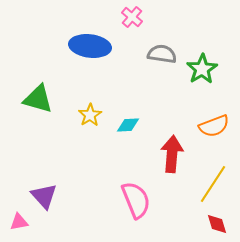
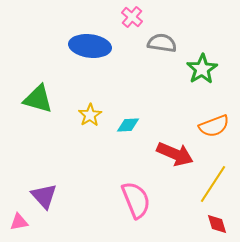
gray semicircle: moved 11 px up
red arrow: moved 3 px right; rotated 108 degrees clockwise
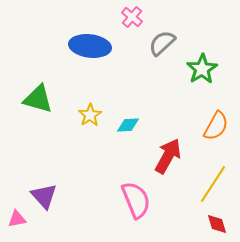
gray semicircle: rotated 52 degrees counterclockwise
orange semicircle: moved 2 px right; rotated 40 degrees counterclockwise
red arrow: moved 7 px left, 2 px down; rotated 84 degrees counterclockwise
pink triangle: moved 2 px left, 3 px up
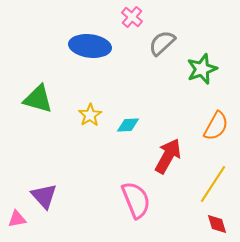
green star: rotated 12 degrees clockwise
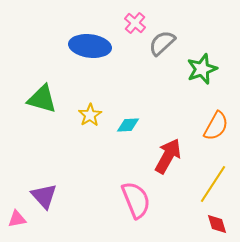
pink cross: moved 3 px right, 6 px down
green triangle: moved 4 px right
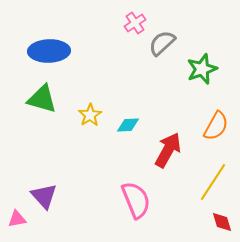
pink cross: rotated 15 degrees clockwise
blue ellipse: moved 41 px left, 5 px down; rotated 9 degrees counterclockwise
red arrow: moved 6 px up
yellow line: moved 2 px up
red diamond: moved 5 px right, 2 px up
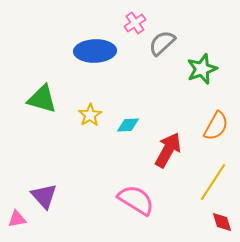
blue ellipse: moved 46 px right
pink semicircle: rotated 36 degrees counterclockwise
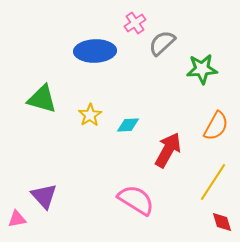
green star: rotated 16 degrees clockwise
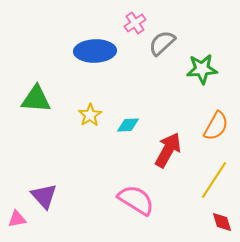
green triangle: moved 6 px left; rotated 12 degrees counterclockwise
yellow line: moved 1 px right, 2 px up
